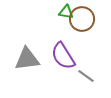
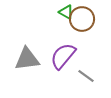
green triangle: rotated 21 degrees clockwise
purple semicircle: rotated 72 degrees clockwise
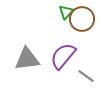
green triangle: rotated 42 degrees clockwise
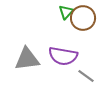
brown circle: moved 1 px right, 1 px up
purple semicircle: rotated 120 degrees counterclockwise
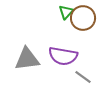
gray line: moved 3 px left, 1 px down
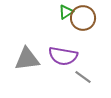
green triangle: rotated 14 degrees clockwise
